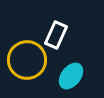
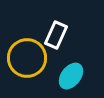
yellow circle: moved 2 px up
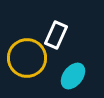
cyan ellipse: moved 2 px right
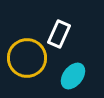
white rectangle: moved 3 px right, 1 px up
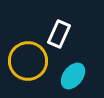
yellow circle: moved 1 px right, 3 px down
